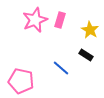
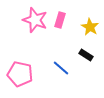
pink star: rotated 30 degrees counterclockwise
yellow star: moved 3 px up
pink pentagon: moved 1 px left, 7 px up
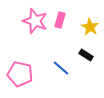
pink star: moved 1 px down
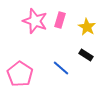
yellow star: moved 3 px left
pink pentagon: rotated 20 degrees clockwise
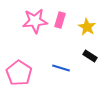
pink star: rotated 25 degrees counterclockwise
black rectangle: moved 4 px right, 1 px down
blue line: rotated 24 degrees counterclockwise
pink pentagon: moved 1 px left, 1 px up
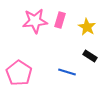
blue line: moved 6 px right, 4 px down
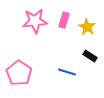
pink rectangle: moved 4 px right
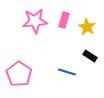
pink pentagon: moved 1 px down
